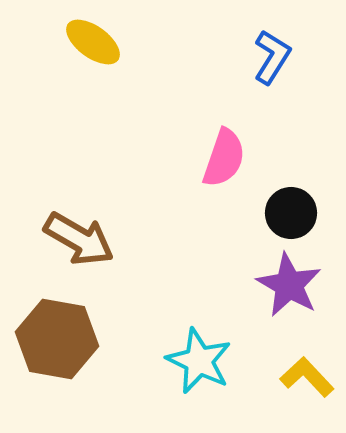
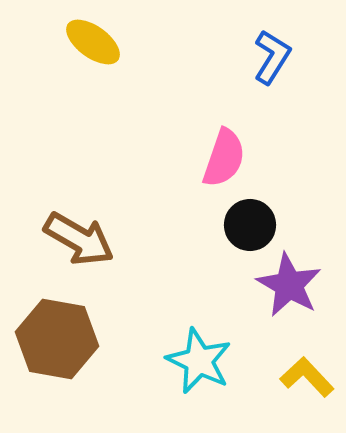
black circle: moved 41 px left, 12 px down
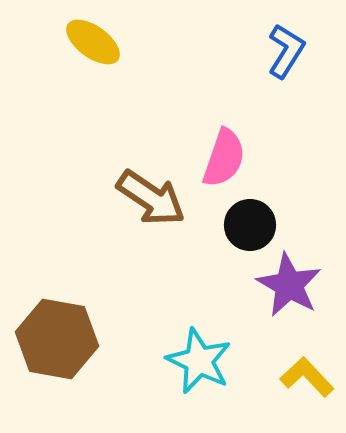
blue L-shape: moved 14 px right, 6 px up
brown arrow: moved 72 px right, 41 px up; rotated 4 degrees clockwise
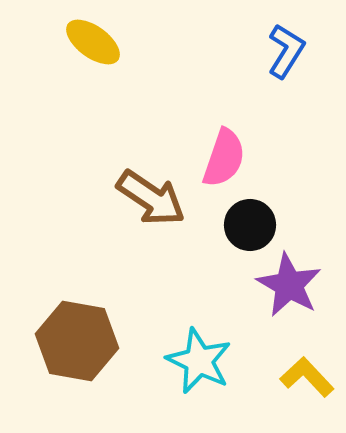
brown hexagon: moved 20 px right, 2 px down
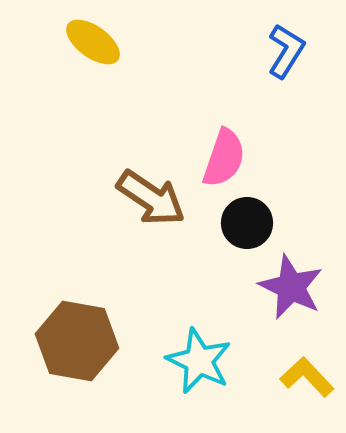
black circle: moved 3 px left, 2 px up
purple star: moved 2 px right, 2 px down; rotated 4 degrees counterclockwise
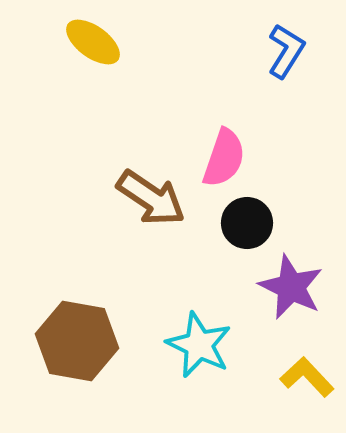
cyan star: moved 16 px up
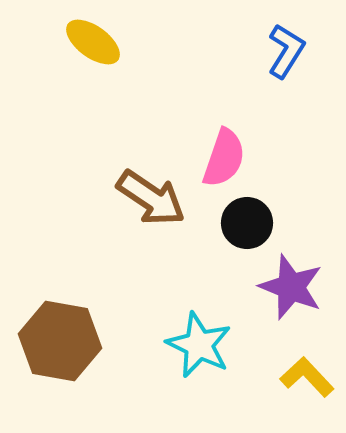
purple star: rotated 4 degrees counterclockwise
brown hexagon: moved 17 px left
